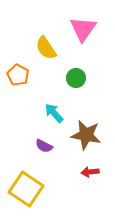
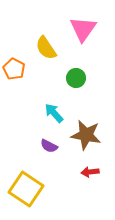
orange pentagon: moved 4 px left, 6 px up
purple semicircle: moved 5 px right
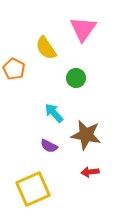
yellow square: moved 7 px right; rotated 32 degrees clockwise
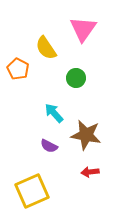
orange pentagon: moved 4 px right
yellow square: moved 1 px left, 2 px down
